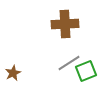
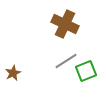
brown cross: rotated 28 degrees clockwise
gray line: moved 3 px left, 2 px up
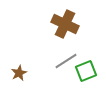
brown star: moved 6 px right
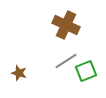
brown cross: moved 1 px right, 1 px down
brown star: rotated 28 degrees counterclockwise
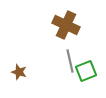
gray line: moved 4 px right; rotated 70 degrees counterclockwise
brown star: moved 1 px up
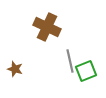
brown cross: moved 19 px left, 2 px down
brown star: moved 4 px left, 3 px up
